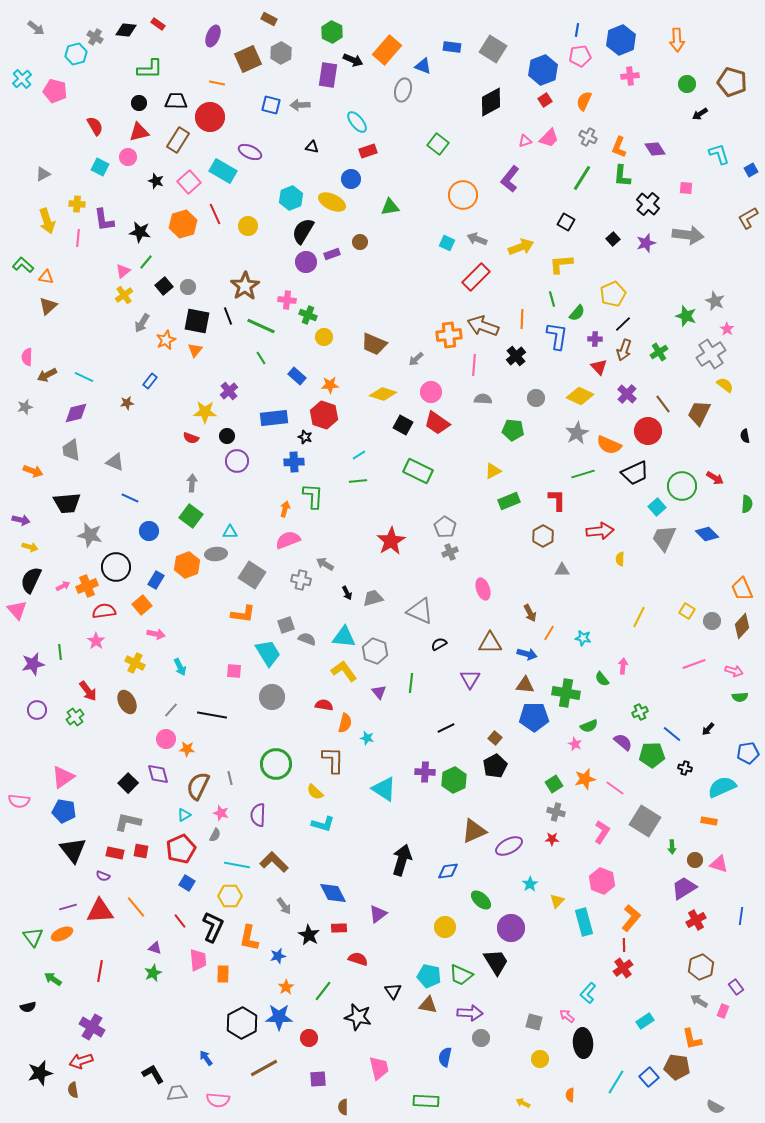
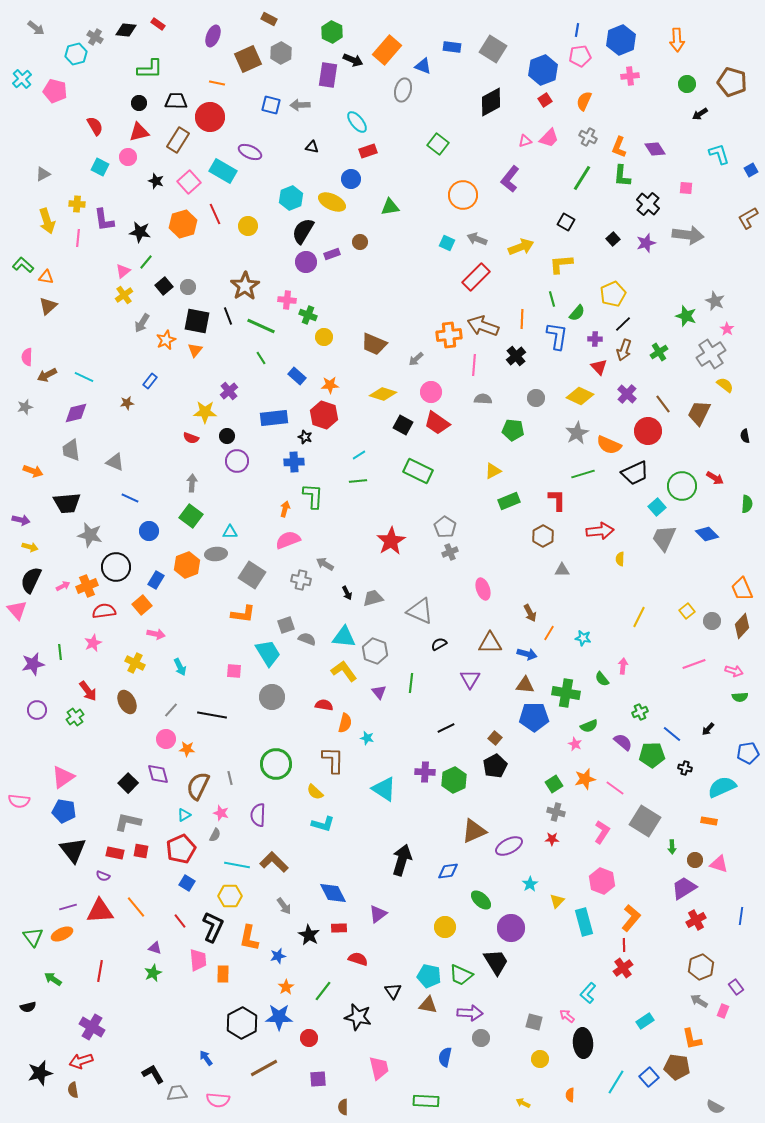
yellow square at (687, 611): rotated 21 degrees clockwise
pink star at (96, 641): moved 3 px left, 2 px down; rotated 12 degrees clockwise
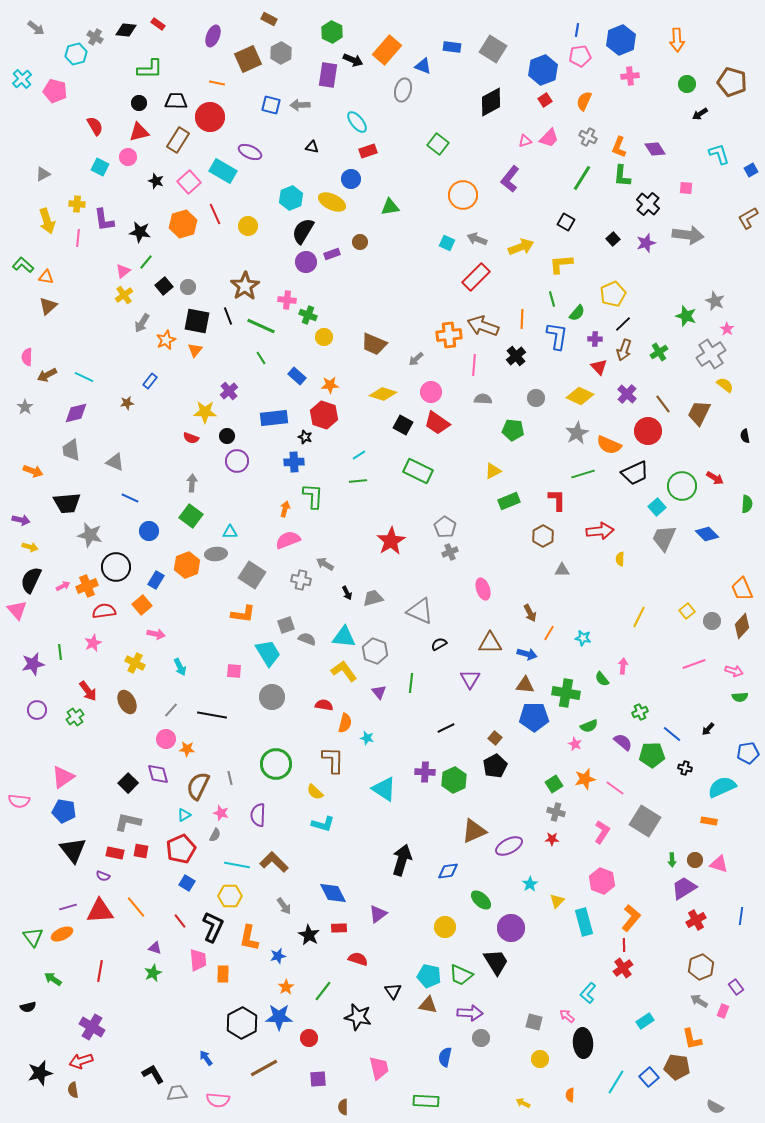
gray star at (25, 407): rotated 21 degrees counterclockwise
green arrow at (672, 847): moved 13 px down
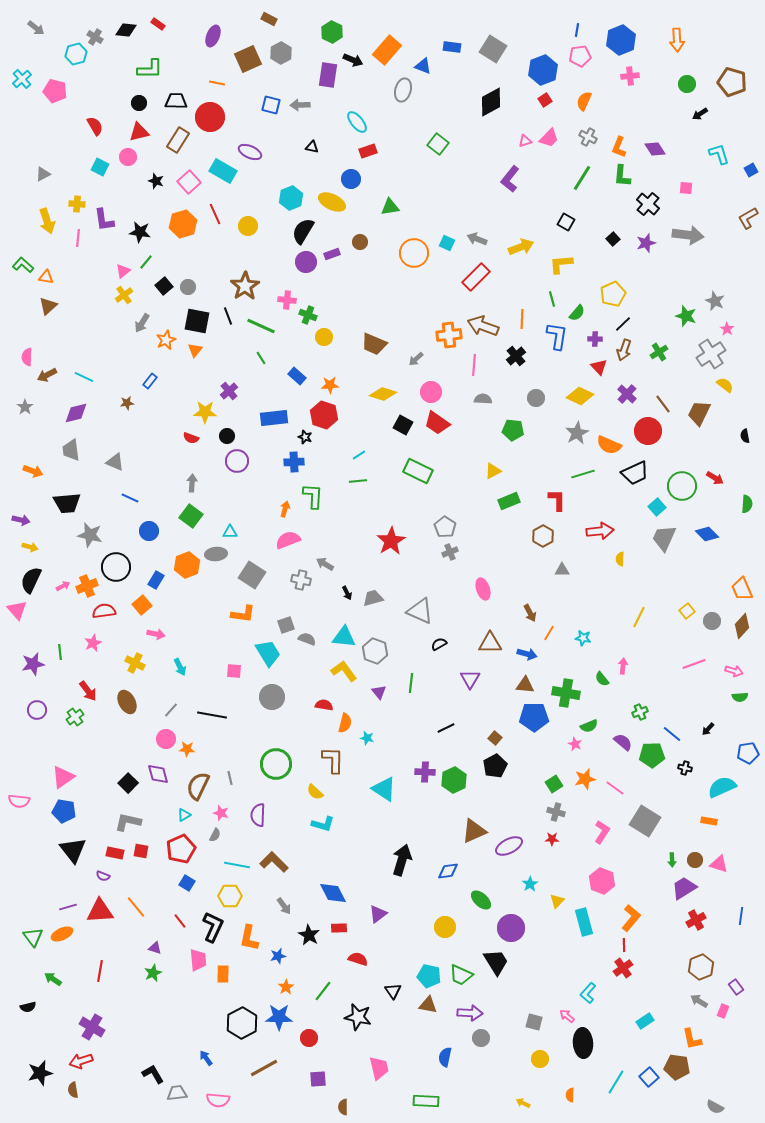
orange circle at (463, 195): moved 49 px left, 58 px down
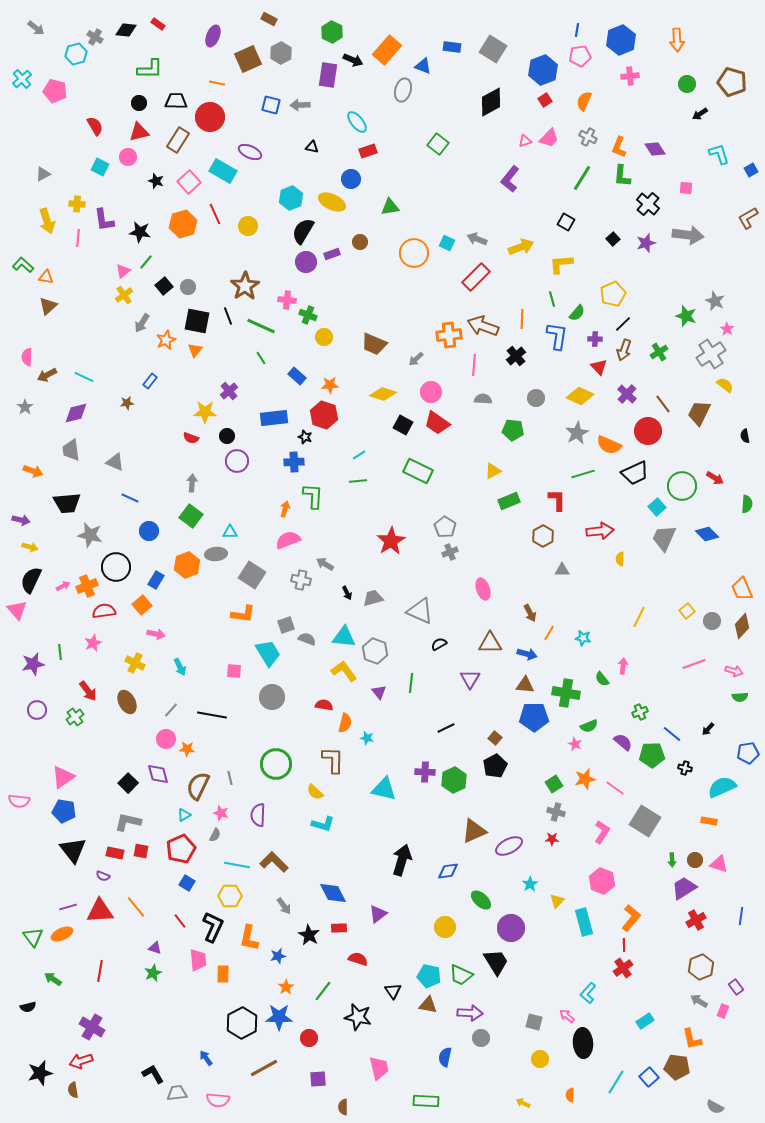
cyan triangle at (384, 789): rotated 20 degrees counterclockwise
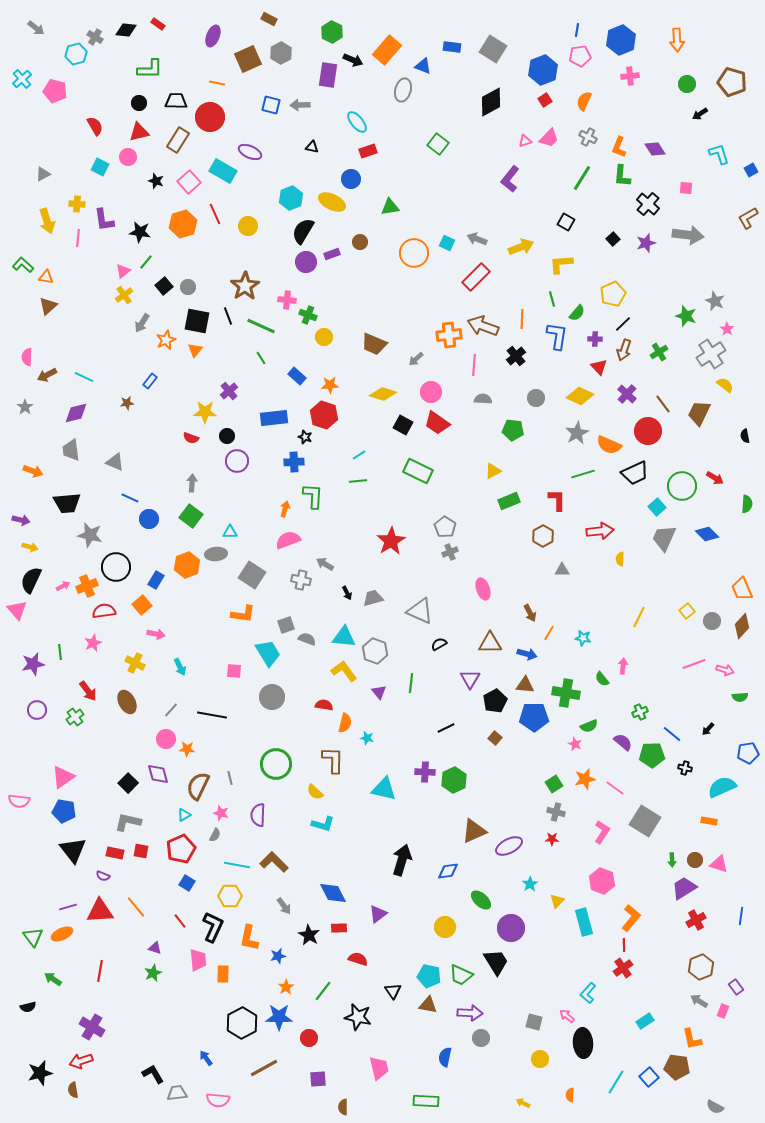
blue circle at (149, 531): moved 12 px up
pink arrow at (734, 671): moved 9 px left, 1 px up
black pentagon at (495, 766): moved 65 px up
